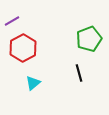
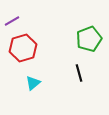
red hexagon: rotated 12 degrees clockwise
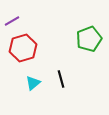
black line: moved 18 px left, 6 px down
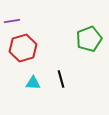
purple line: rotated 21 degrees clockwise
cyan triangle: rotated 42 degrees clockwise
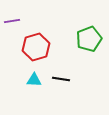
red hexagon: moved 13 px right, 1 px up
black line: rotated 66 degrees counterclockwise
cyan triangle: moved 1 px right, 3 px up
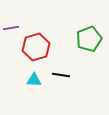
purple line: moved 1 px left, 7 px down
black line: moved 4 px up
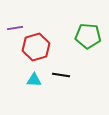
purple line: moved 4 px right
green pentagon: moved 1 px left, 3 px up; rotated 25 degrees clockwise
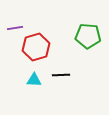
black line: rotated 12 degrees counterclockwise
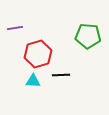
red hexagon: moved 2 px right, 7 px down
cyan triangle: moved 1 px left, 1 px down
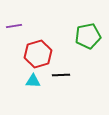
purple line: moved 1 px left, 2 px up
green pentagon: rotated 15 degrees counterclockwise
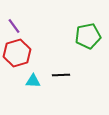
purple line: rotated 63 degrees clockwise
red hexagon: moved 21 px left, 1 px up
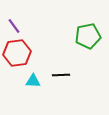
red hexagon: rotated 8 degrees clockwise
